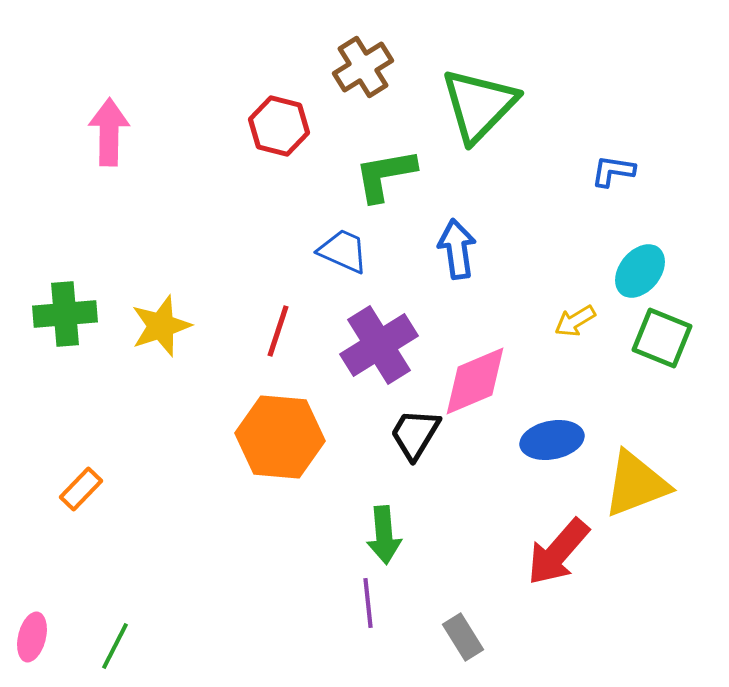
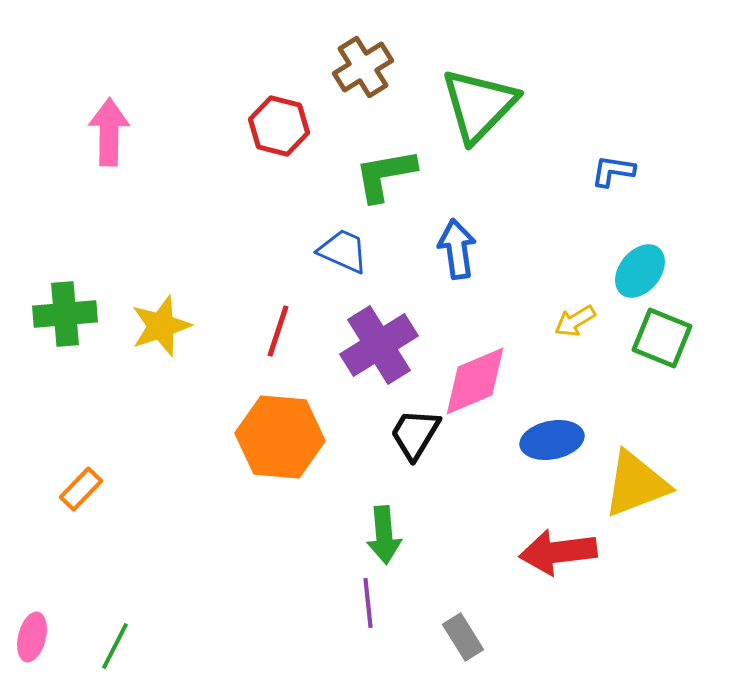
red arrow: rotated 42 degrees clockwise
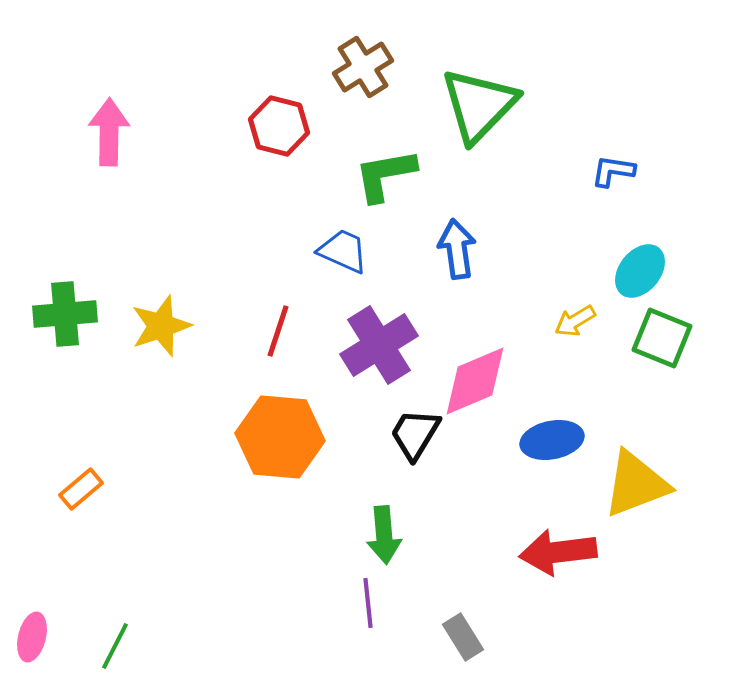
orange rectangle: rotated 6 degrees clockwise
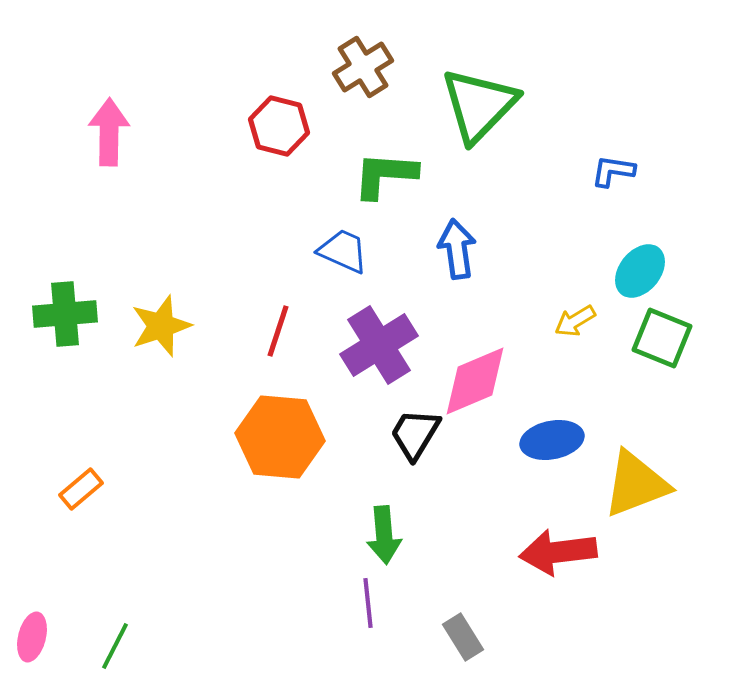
green L-shape: rotated 14 degrees clockwise
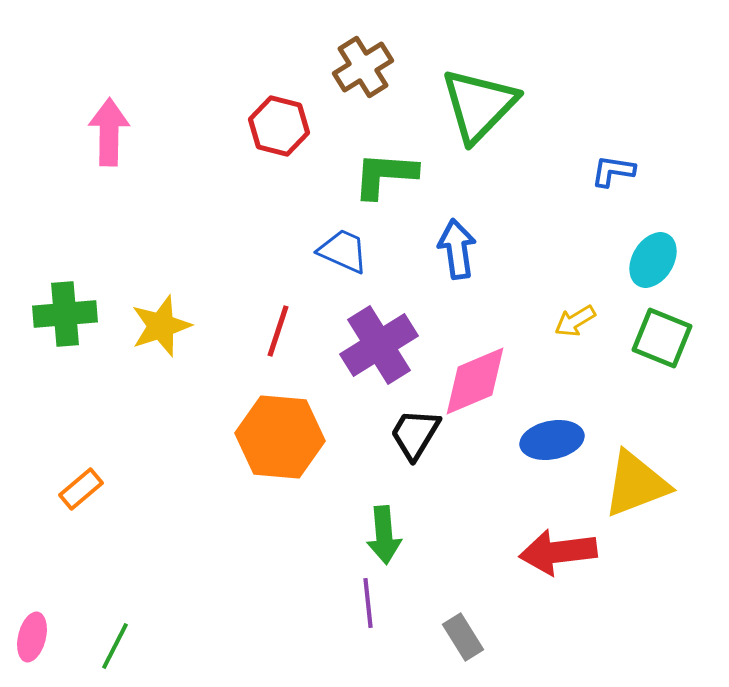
cyan ellipse: moved 13 px right, 11 px up; rotated 8 degrees counterclockwise
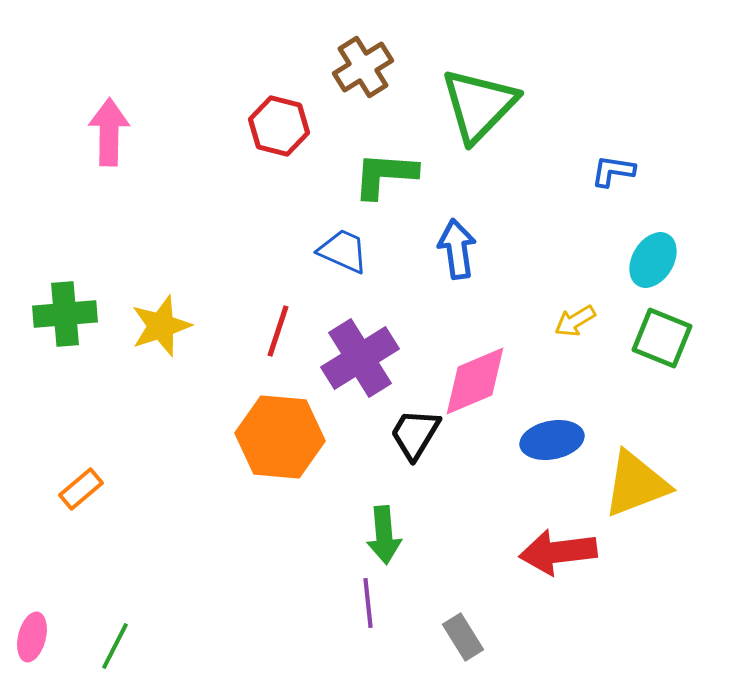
purple cross: moved 19 px left, 13 px down
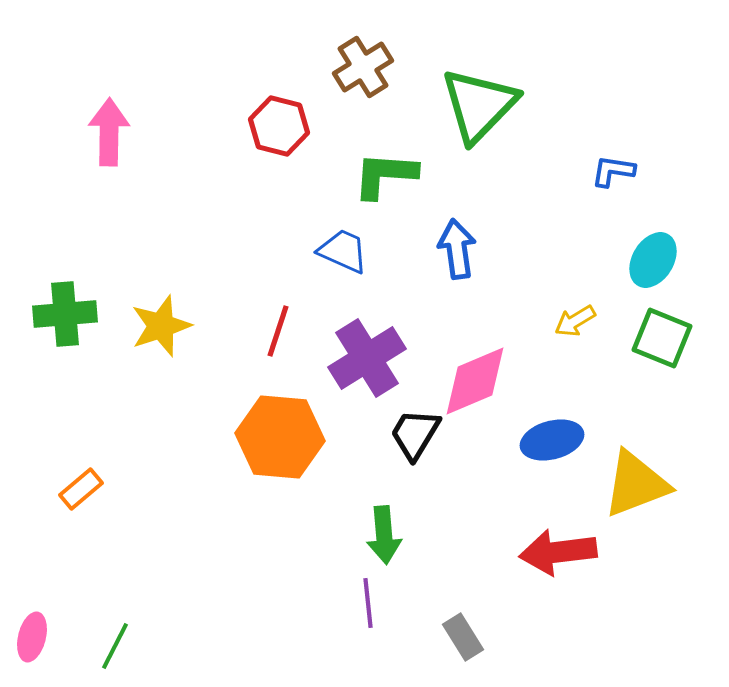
purple cross: moved 7 px right
blue ellipse: rotated 4 degrees counterclockwise
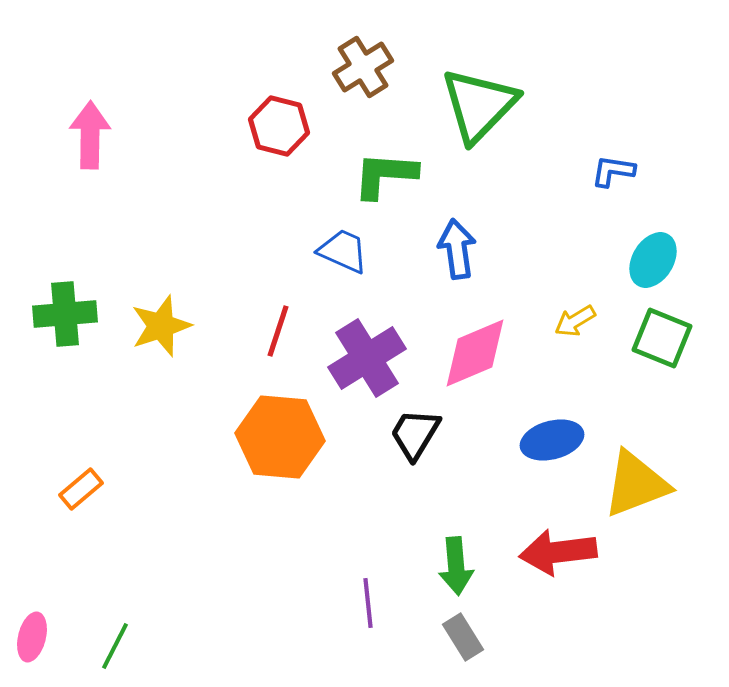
pink arrow: moved 19 px left, 3 px down
pink diamond: moved 28 px up
green arrow: moved 72 px right, 31 px down
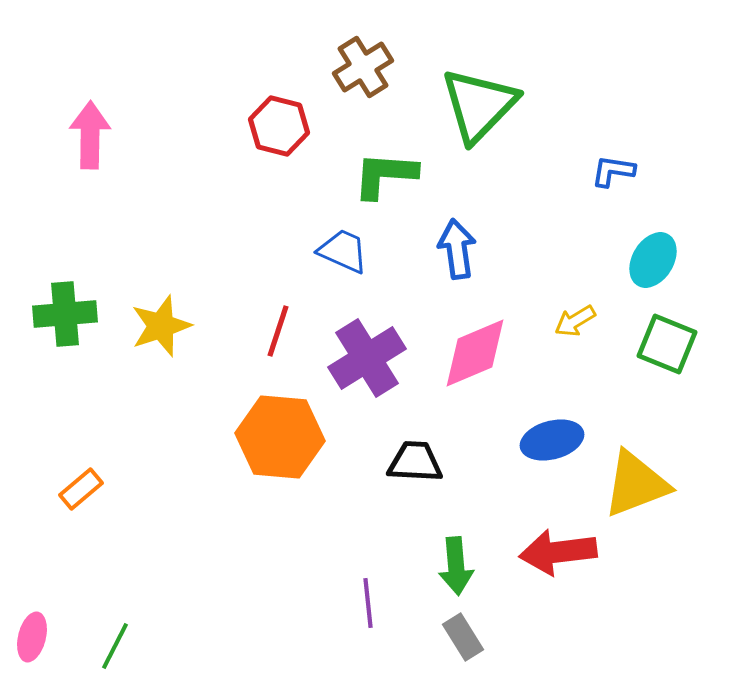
green square: moved 5 px right, 6 px down
black trapezoid: moved 28 px down; rotated 62 degrees clockwise
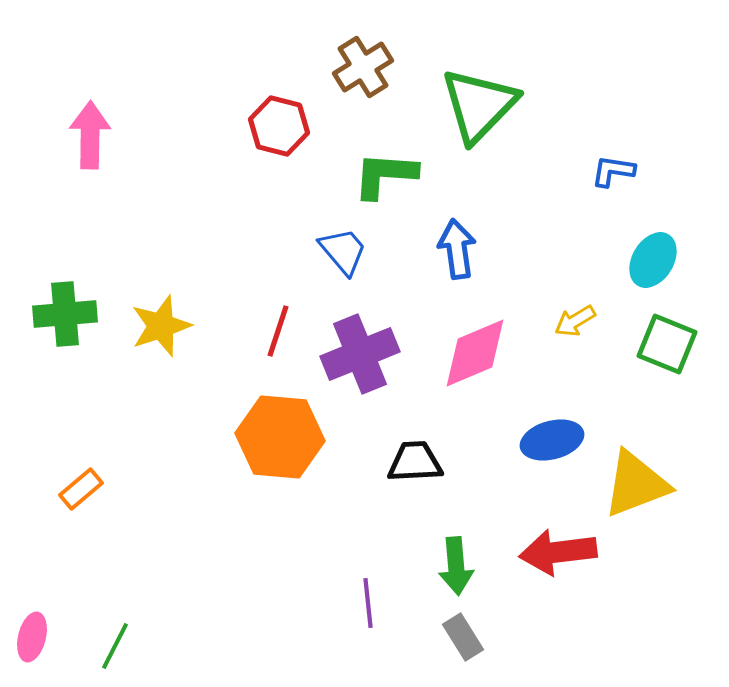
blue trapezoid: rotated 26 degrees clockwise
purple cross: moved 7 px left, 4 px up; rotated 10 degrees clockwise
black trapezoid: rotated 6 degrees counterclockwise
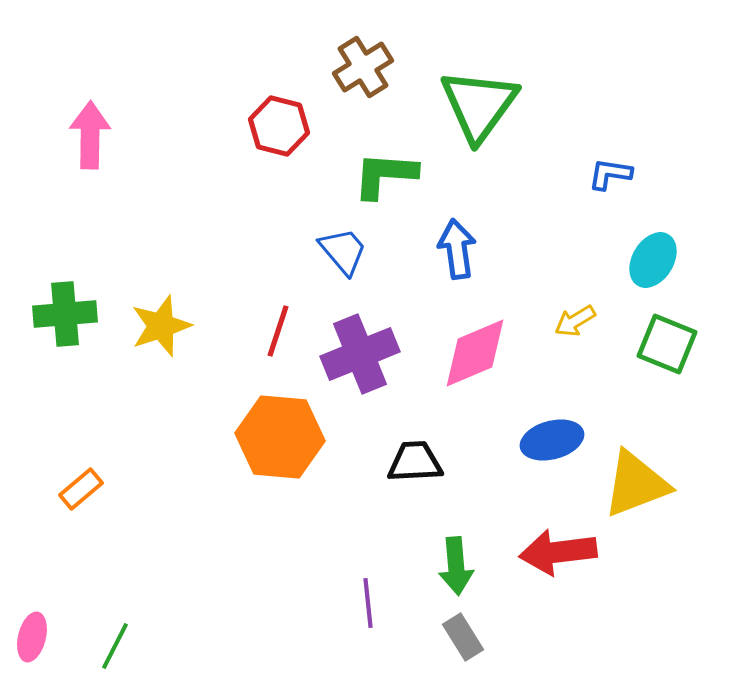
green triangle: rotated 8 degrees counterclockwise
blue L-shape: moved 3 px left, 3 px down
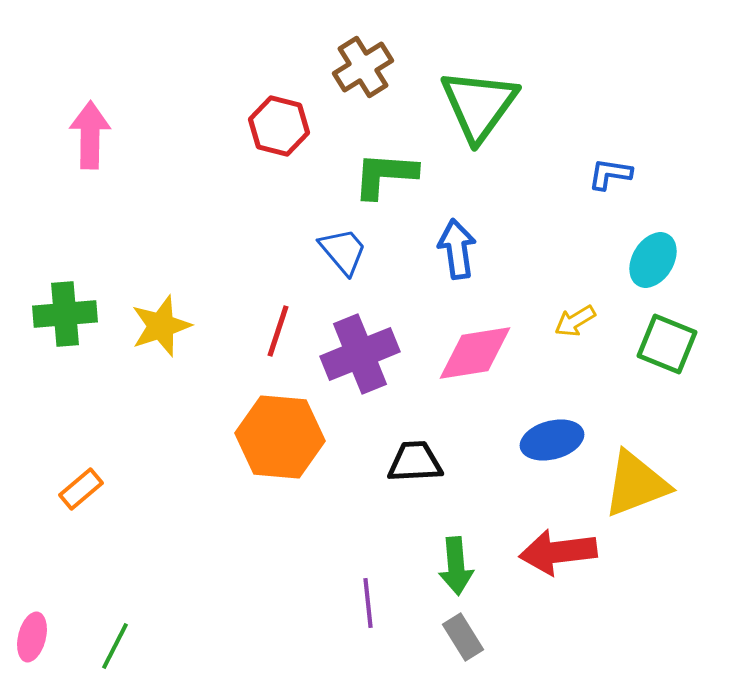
pink diamond: rotated 14 degrees clockwise
